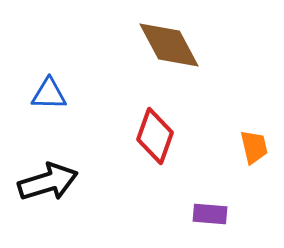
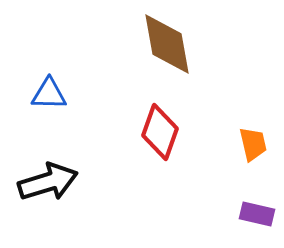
brown diamond: moved 2 px left, 1 px up; rotated 18 degrees clockwise
red diamond: moved 5 px right, 4 px up
orange trapezoid: moved 1 px left, 3 px up
purple rectangle: moved 47 px right; rotated 8 degrees clockwise
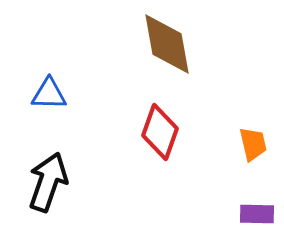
black arrow: rotated 54 degrees counterclockwise
purple rectangle: rotated 12 degrees counterclockwise
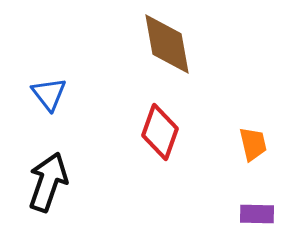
blue triangle: rotated 51 degrees clockwise
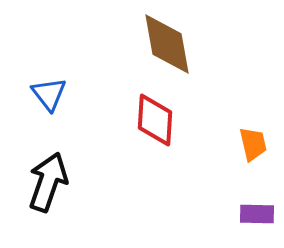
red diamond: moved 5 px left, 12 px up; rotated 16 degrees counterclockwise
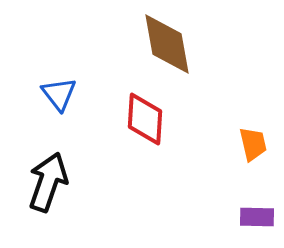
blue triangle: moved 10 px right
red diamond: moved 10 px left, 1 px up
purple rectangle: moved 3 px down
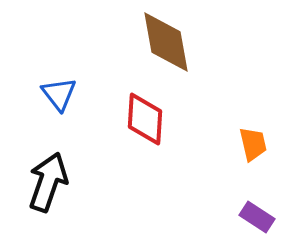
brown diamond: moved 1 px left, 2 px up
purple rectangle: rotated 32 degrees clockwise
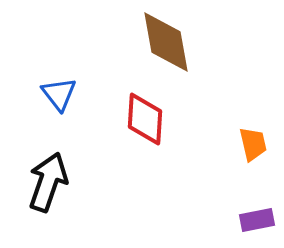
purple rectangle: moved 3 px down; rotated 44 degrees counterclockwise
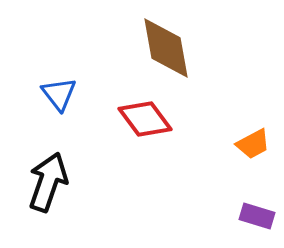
brown diamond: moved 6 px down
red diamond: rotated 40 degrees counterclockwise
orange trapezoid: rotated 75 degrees clockwise
purple rectangle: moved 4 px up; rotated 28 degrees clockwise
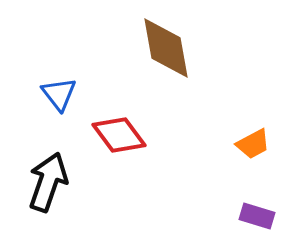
red diamond: moved 26 px left, 16 px down
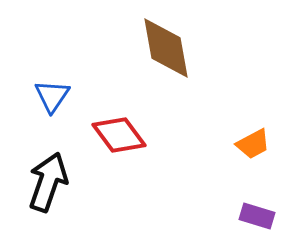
blue triangle: moved 7 px left, 2 px down; rotated 12 degrees clockwise
